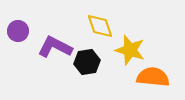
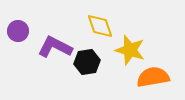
orange semicircle: rotated 16 degrees counterclockwise
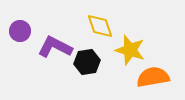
purple circle: moved 2 px right
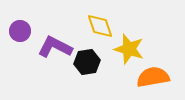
yellow star: moved 1 px left, 1 px up
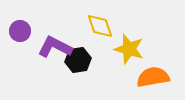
black hexagon: moved 9 px left, 2 px up
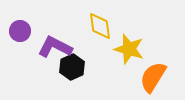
yellow diamond: rotated 12 degrees clockwise
black hexagon: moved 6 px left, 7 px down; rotated 15 degrees counterclockwise
orange semicircle: rotated 48 degrees counterclockwise
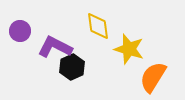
yellow diamond: moved 2 px left
